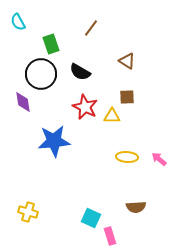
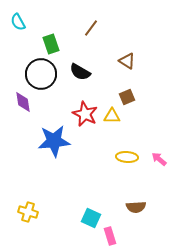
brown square: rotated 21 degrees counterclockwise
red star: moved 7 px down
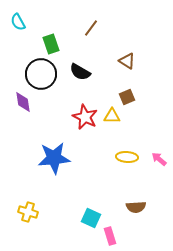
red star: moved 3 px down
blue star: moved 17 px down
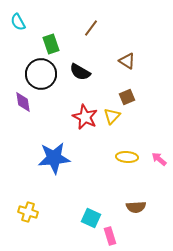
yellow triangle: rotated 48 degrees counterclockwise
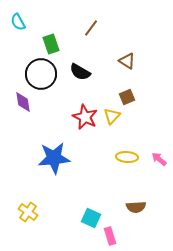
yellow cross: rotated 18 degrees clockwise
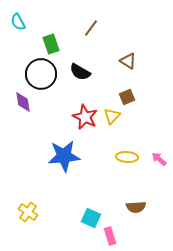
brown triangle: moved 1 px right
blue star: moved 10 px right, 2 px up
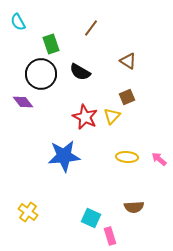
purple diamond: rotated 30 degrees counterclockwise
brown semicircle: moved 2 px left
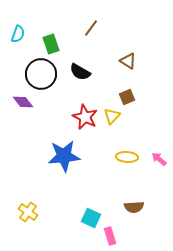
cyan semicircle: moved 12 px down; rotated 132 degrees counterclockwise
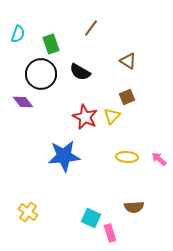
pink rectangle: moved 3 px up
